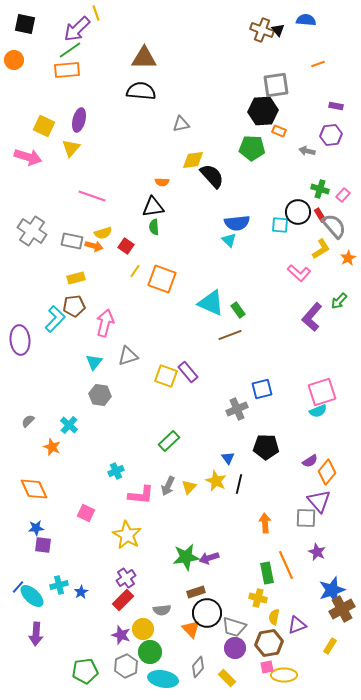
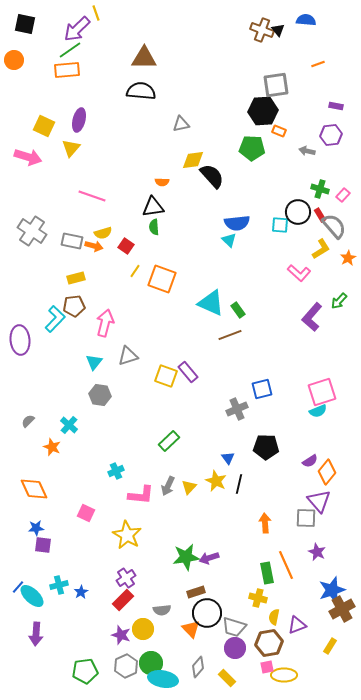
green circle at (150, 652): moved 1 px right, 11 px down
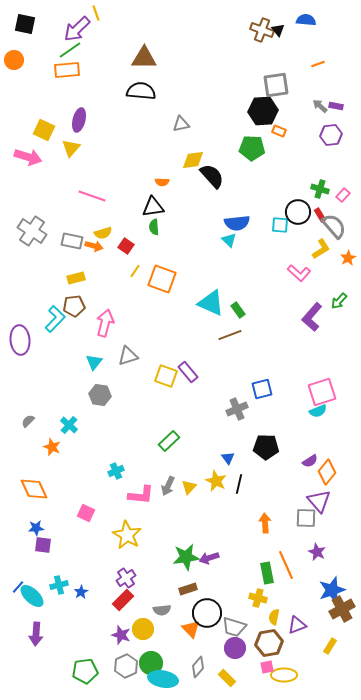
yellow square at (44, 126): moved 4 px down
gray arrow at (307, 151): moved 13 px right, 45 px up; rotated 28 degrees clockwise
brown rectangle at (196, 592): moved 8 px left, 3 px up
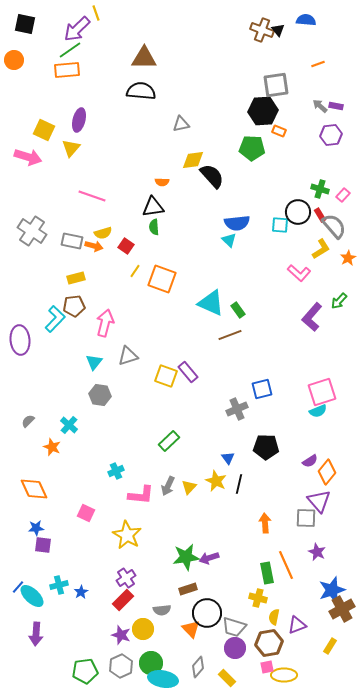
gray hexagon at (126, 666): moved 5 px left
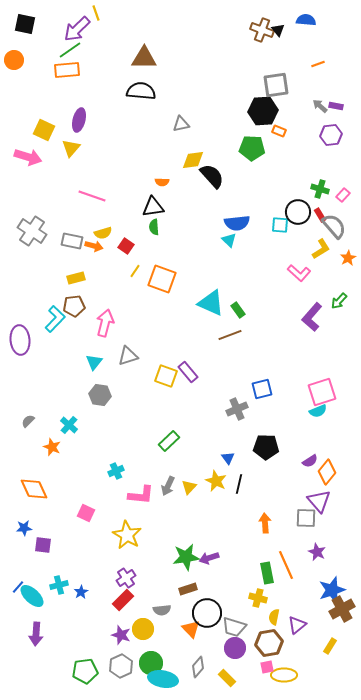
blue star at (36, 528): moved 12 px left
purple triangle at (297, 625): rotated 18 degrees counterclockwise
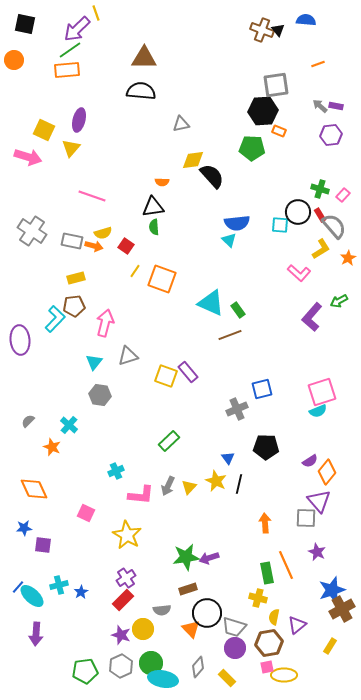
green arrow at (339, 301): rotated 18 degrees clockwise
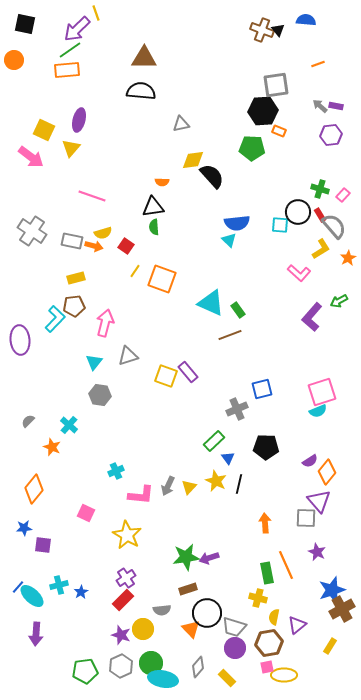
pink arrow at (28, 157): moved 3 px right; rotated 20 degrees clockwise
green rectangle at (169, 441): moved 45 px right
orange diamond at (34, 489): rotated 64 degrees clockwise
